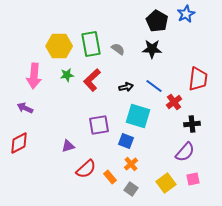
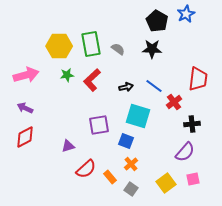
pink arrow: moved 8 px left, 1 px up; rotated 110 degrees counterclockwise
red diamond: moved 6 px right, 6 px up
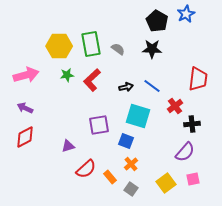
blue line: moved 2 px left
red cross: moved 1 px right, 4 px down
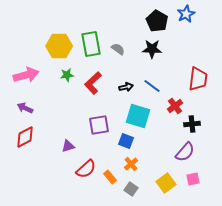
red L-shape: moved 1 px right, 3 px down
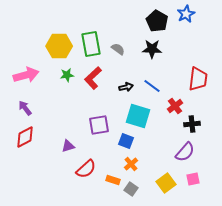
red L-shape: moved 5 px up
purple arrow: rotated 28 degrees clockwise
orange rectangle: moved 3 px right, 3 px down; rotated 32 degrees counterclockwise
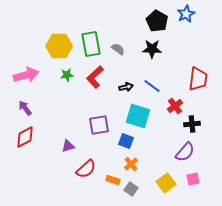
red L-shape: moved 2 px right, 1 px up
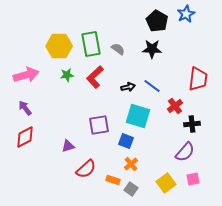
black arrow: moved 2 px right
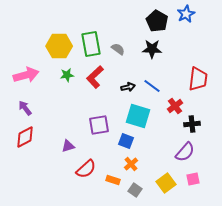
gray square: moved 4 px right, 1 px down
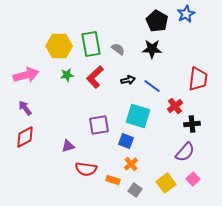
black arrow: moved 7 px up
red semicircle: rotated 50 degrees clockwise
pink square: rotated 32 degrees counterclockwise
